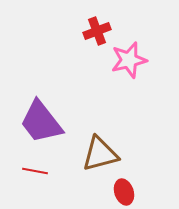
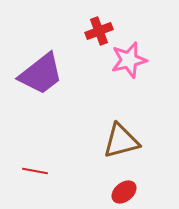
red cross: moved 2 px right
purple trapezoid: moved 48 px up; rotated 90 degrees counterclockwise
brown triangle: moved 21 px right, 13 px up
red ellipse: rotated 70 degrees clockwise
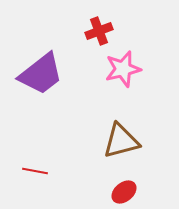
pink star: moved 6 px left, 9 px down
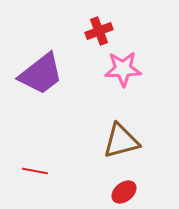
pink star: rotated 12 degrees clockwise
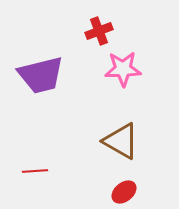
purple trapezoid: moved 1 px down; rotated 24 degrees clockwise
brown triangle: rotated 45 degrees clockwise
red line: rotated 15 degrees counterclockwise
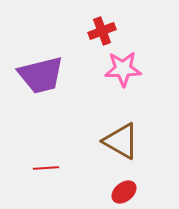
red cross: moved 3 px right
red line: moved 11 px right, 3 px up
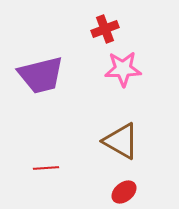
red cross: moved 3 px right, 2 px up
